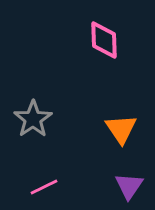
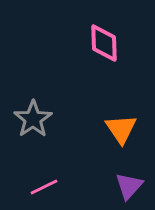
pink diamond: moved 3 px down
purple triangle: rotated 8 degrees clockwise
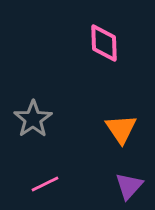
pink line: moved 1 px right, 3 px up
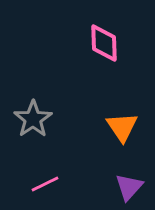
orange triangle: moved 1 px right, 2 px up
purple triangle: moved 1 px down
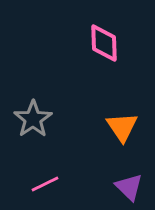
purple triangle: rotated 28 degrees counterclockwise
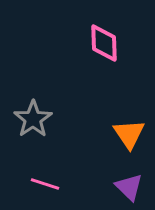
orange triangle: moved 7 px right, 7 px down
pink line: rotated 44 degrees clockwise
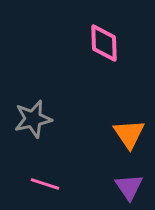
gray star: rotated 21 degrees clockwise
purple triangle: rotated 12 degrees clockwise
